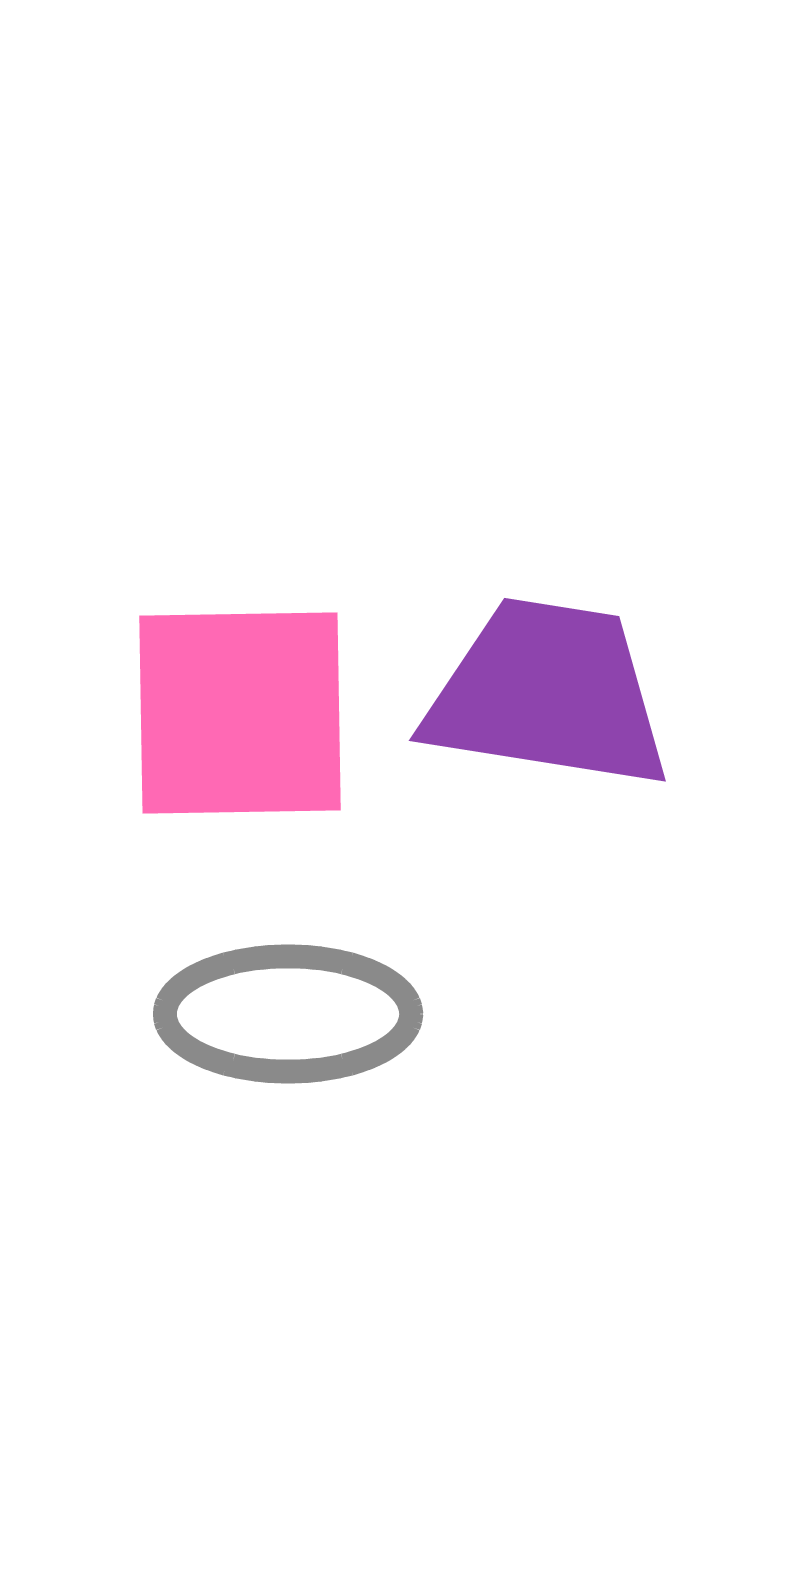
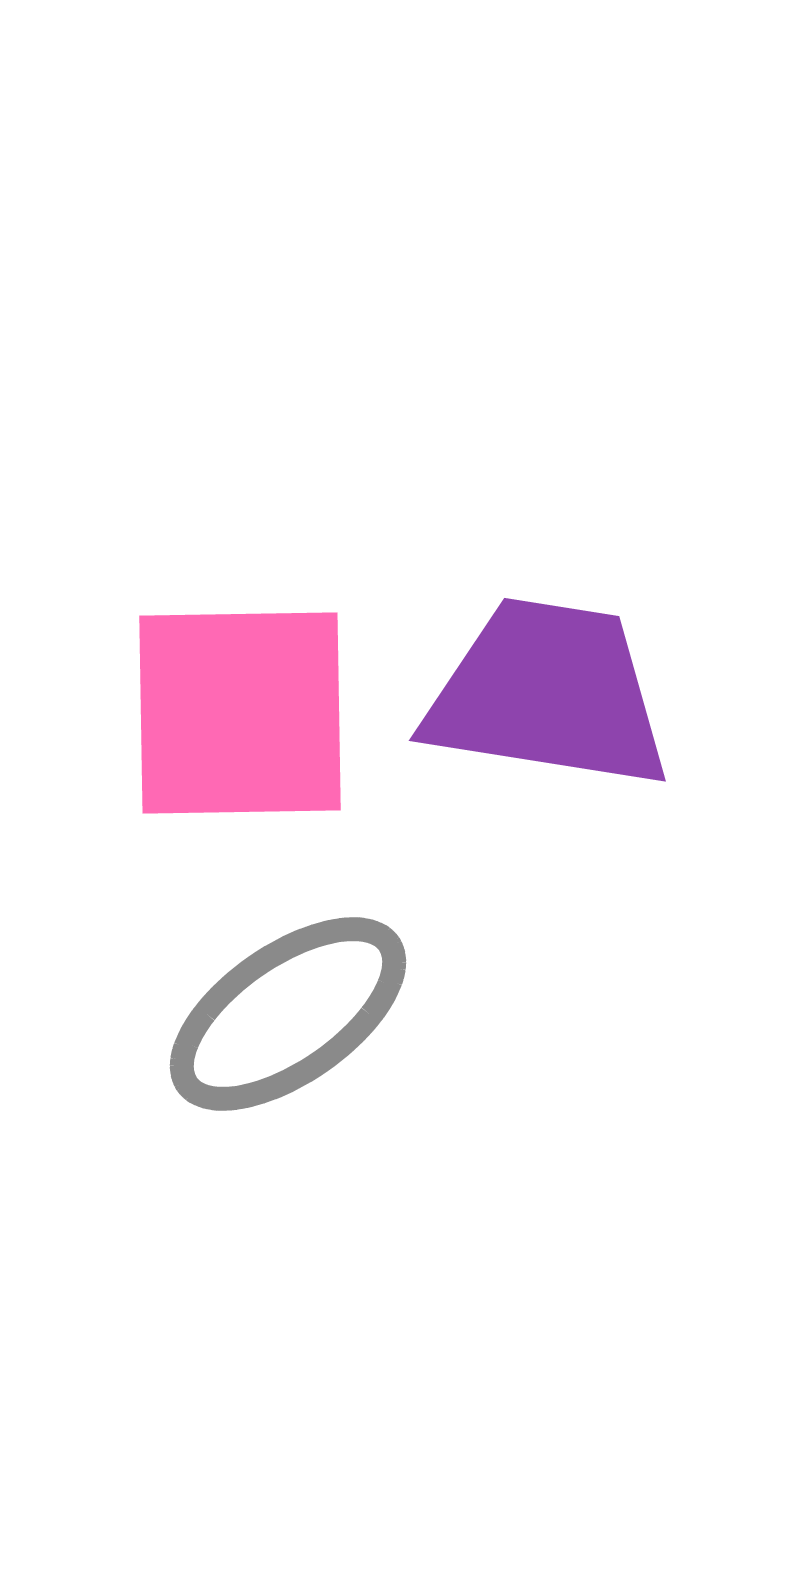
gray ellipse: rotated 35 degrees counterclockwise
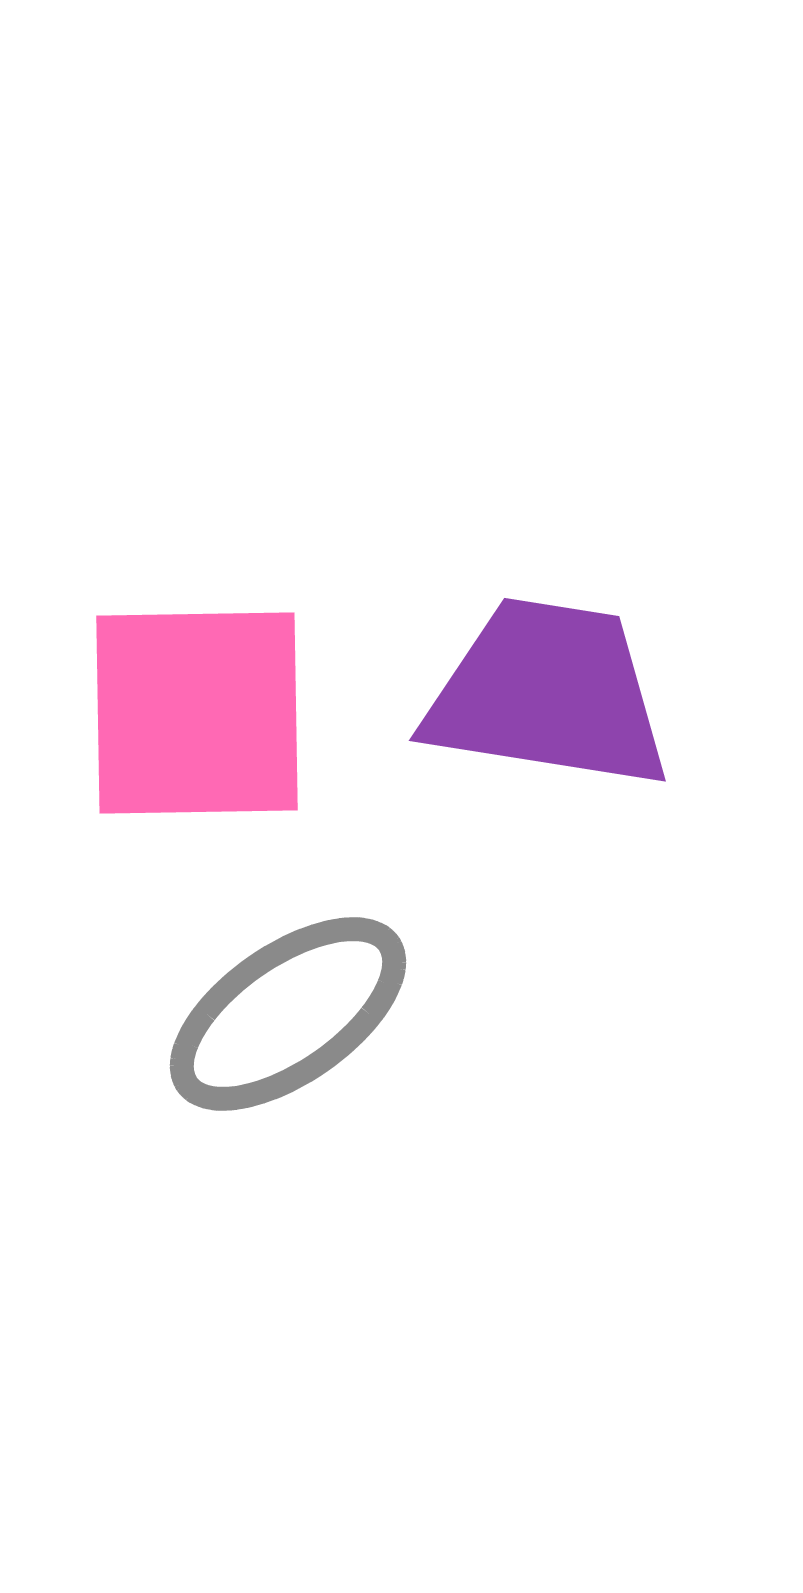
pink square: moved 43 px left
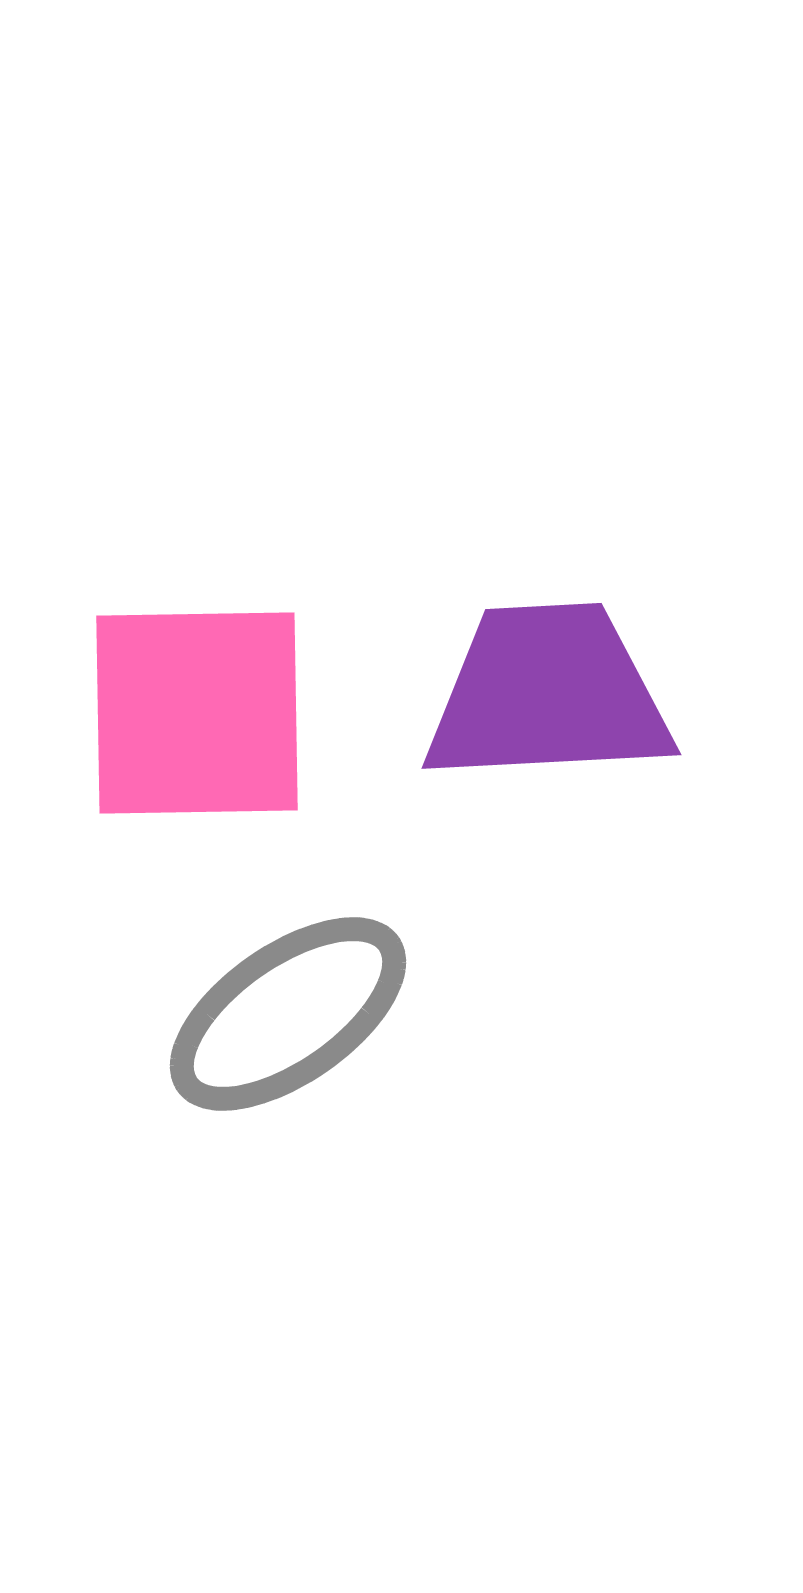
purple trapezoid: rotated 12 degrees counterclockwise
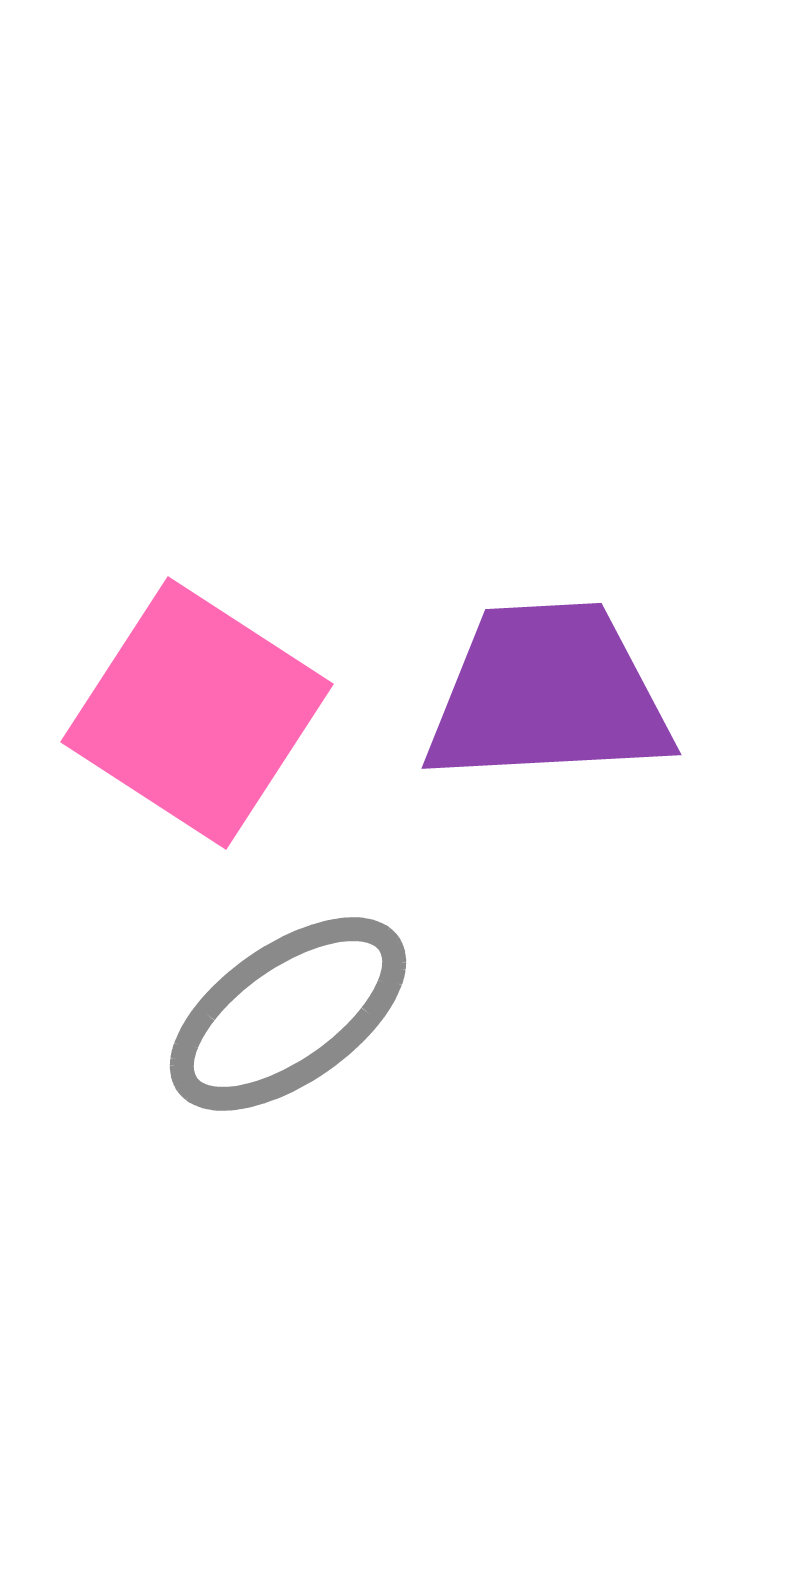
pink square: rotated 34 degrees clockwise
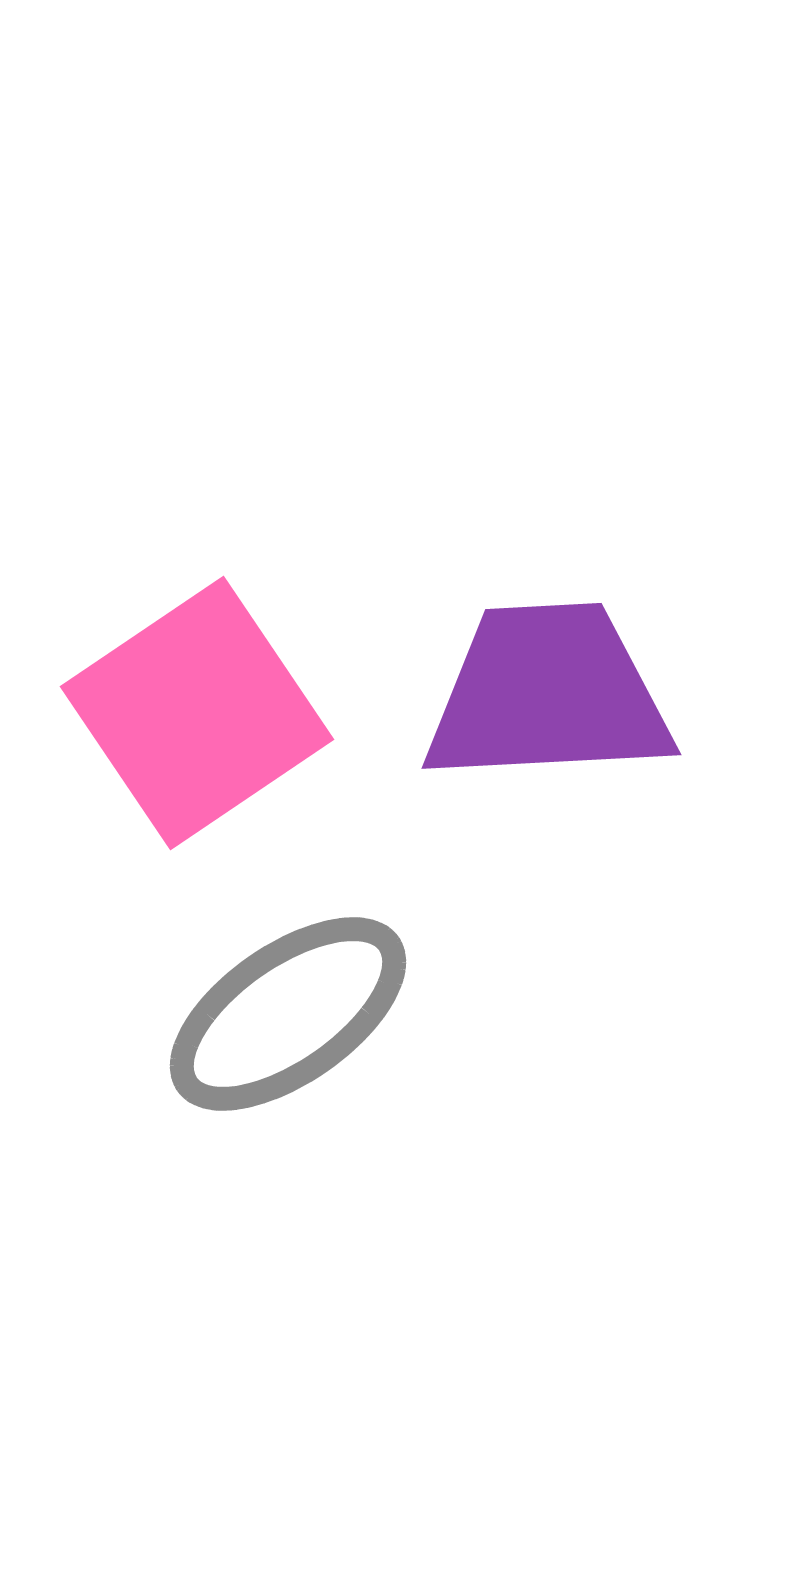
pink square: rotated 23 degrees clockwise
